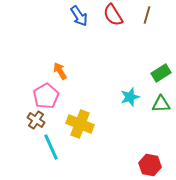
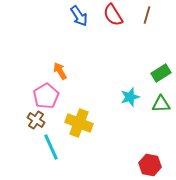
yellow cross: moved 1 px left, 1 px up
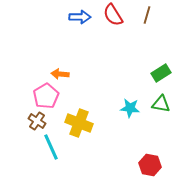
blue arrow: moved 1 px right, 1 px down; rotated 55 degrees counterclockwise
orange arrow: moved 3 px down; rotated 54 degrees counterclockwise
cyan star: moved 11 px down; rotated 24 degrees clockwise
green triangle: rotated 12 degrees clockwise
brown cross: moved 1 px right, 1 px down
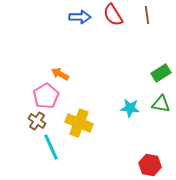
brown line: rotated 24 degrees counterclockwise
orange arrow: rotated 24 degrees clockwise
